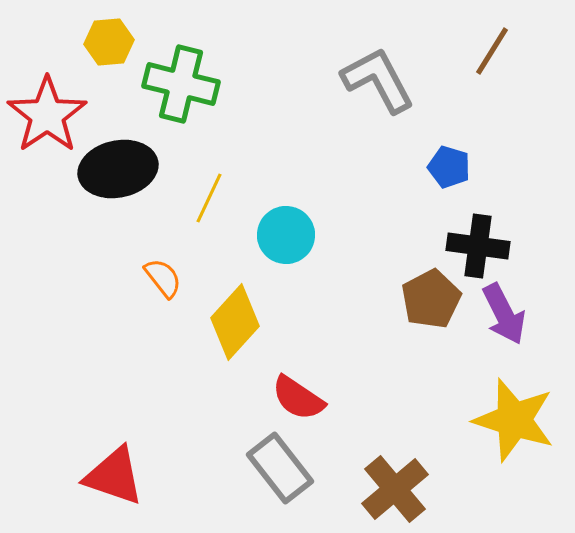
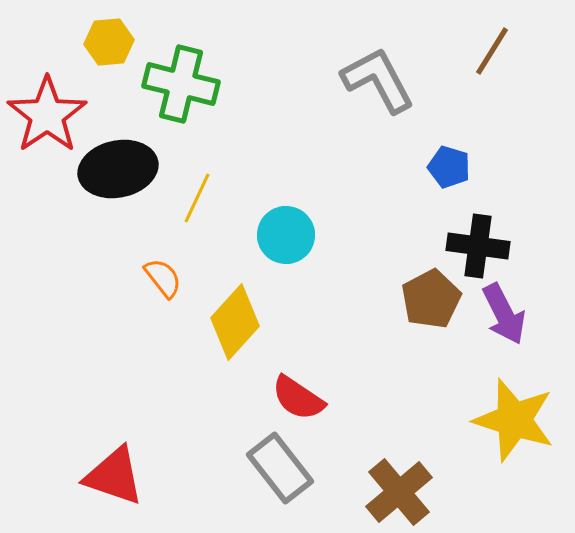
yellow line: moved 12 px left
brown cross: moved 4 px right, 3 px down
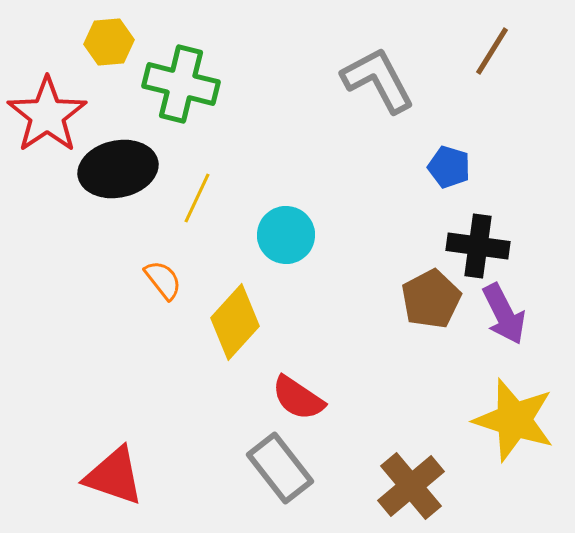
orange semicircle: moved 2 px down
brown cross: moved 12 px right, 6 px up
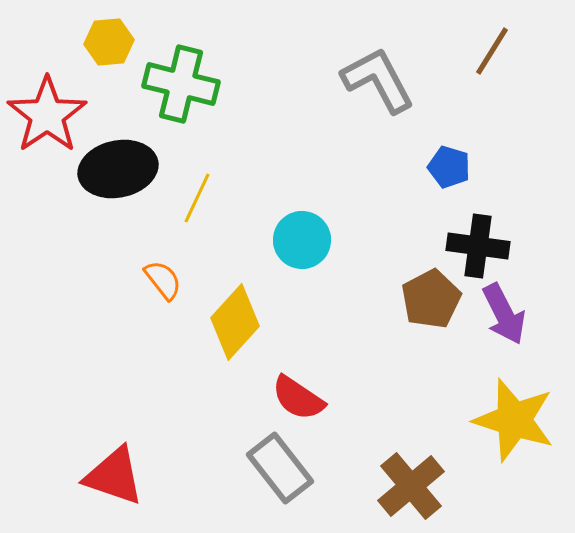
cyan circle: moved 16 px right, 5 px down
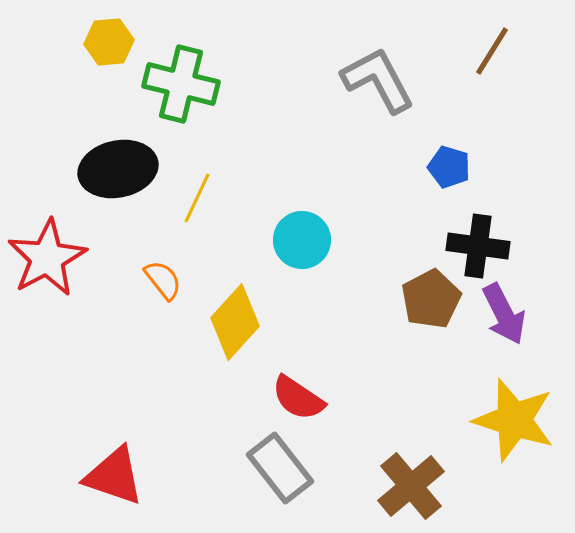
red star: moved 143 px down; rotated 6 degrees clockwise
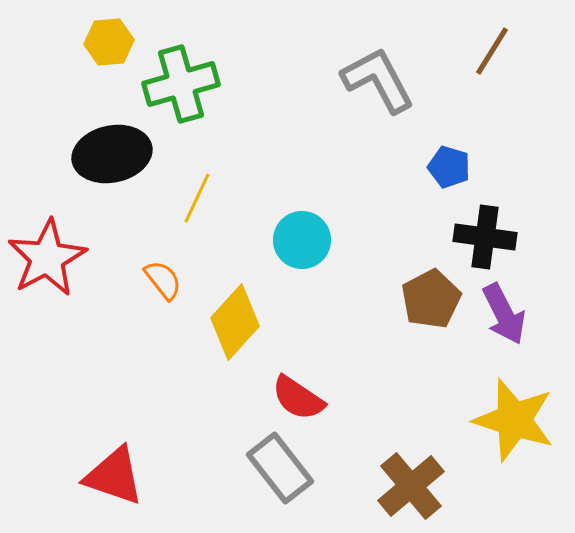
green cross: rotated 30 degrees counterclockwise
black ellipse: moved 6 px left, 15 px up
black cross: moved 7 px right, 9 px up
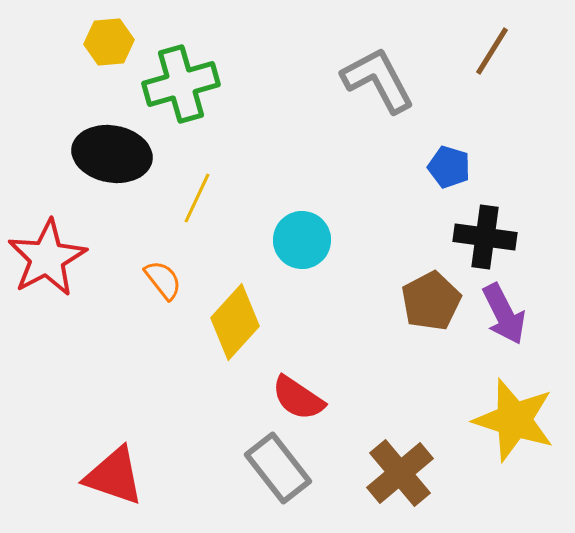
black ellipse: rotated 22 degrees clockwise
brown pentagon: moved 2 px down
gray rectangle: moved 2 px left
brown cross: moved 11 px left, 13 px up
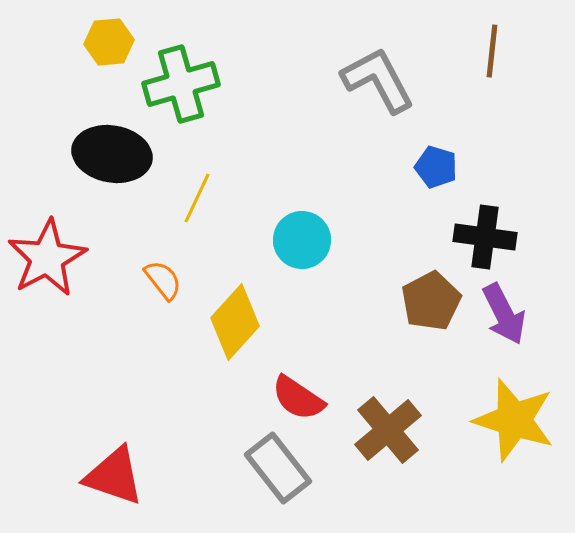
brown line: rotated 26 degrees counterclockwise
blue pentagon: moved 13 px left
brown cross: moved 12 px left, 43 px up
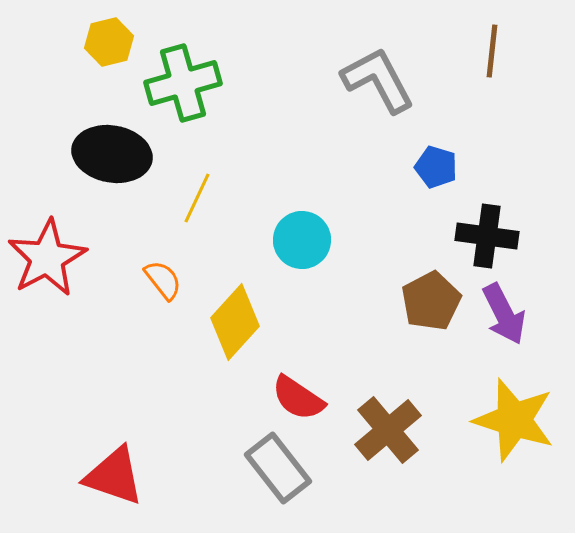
yellow hexagon: rotated 9 degrees counterclockwise
green cross: moved 2 px right, 1 px up
black cross: moved 2 px right, 1 px up
